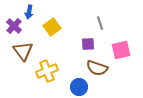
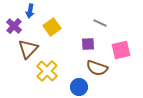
blue arrow: moved 1 px right, 1 px up
gray line: rotated 48 degrees counterclockwise
brown triangle: moved 5 px right, 2 px up; rotated 20 degrees clockwise
yellow cross: rotated 25 degrees counterclockwise
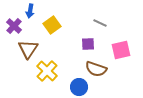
yellow square: moved 2 px up
brown triangle: rotated 10 degrees counterclockwise
brown semicircle: moved 1 px left, 1 px down
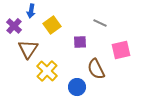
blue arrow: moved 1 px right
purple square: moved 8 px left, 2 px up
brown semicircle: rotated 45 degrees clockwise
blue circle: moved 2 px left
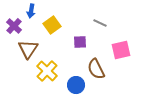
blue circle: moved 1 px left, 2 px up
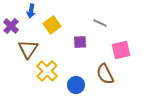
purple cross: moved 3 px left
brown semicircle: moved 9 px right, 5 px down
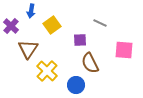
purple square: moved 2 px up
pink square: moved 3 px right; rotated 18 degrees clockwise
brown semicircle: moved 15 px left, 11 px up
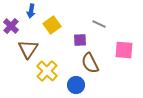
gray line: moved 1 px left, 1 px down
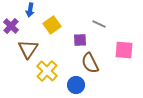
blue arrow: moved 1 px left, 1 px up
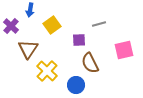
gray line: rotated 40 degrees counterclockwise
purple square: moved 1 px left
pink square: rotated 18 degrees counterclockwise
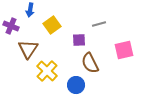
purple cross: rotated 21 degrees counterclockwise
